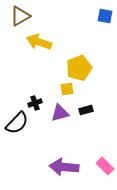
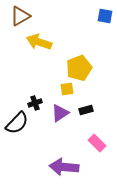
purple triangle: rotated 18 degrees counterclockwise
pink rectangle: moved 8 px left, 23 px up
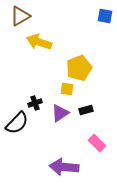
yellow square: rotated 16 degrees clockwise
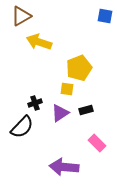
brown triangle: moved 1 px right
black semicircle: moved 5 px right, 4 px down
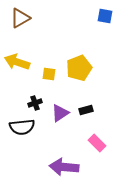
brown triangle: moved 1 px left, 2 px down
yellow arrow: moved 22 px left, 20 px down
yellow square: moved 18 px left, 15 px up
black semicircle: rotated 40 degrees clockwise
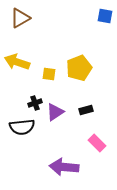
purple triangle: moved 5 px left, 1 px up
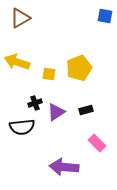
purple triangle: moved 1 px right
